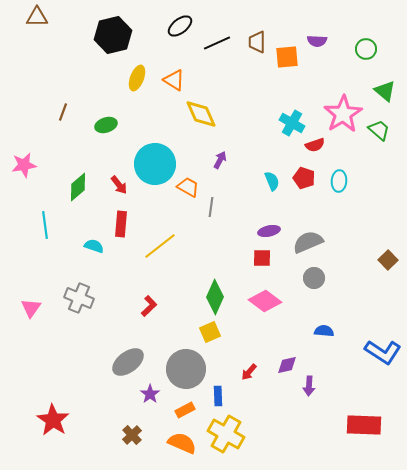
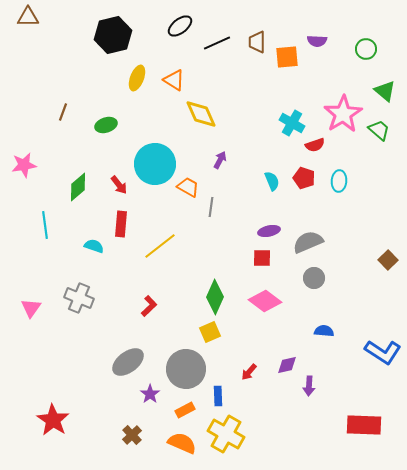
brown triangle at (37, 17): moved 9 px left
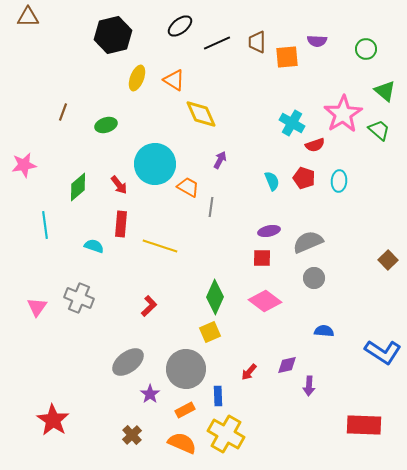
yellow line at (160, 246): rotated 56 degrees clockwise
pink triangle at (31, 308): moved 6 px right, 1 px up
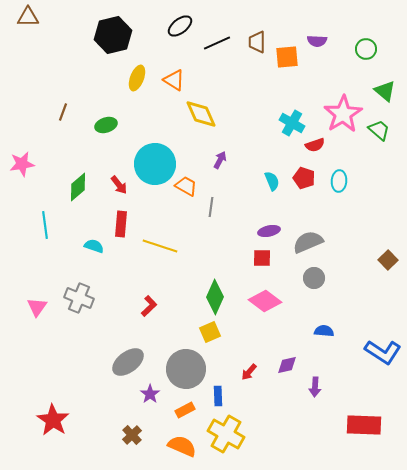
pink star at (24, 165): moved 2 px left, 1 px up
orange trapezoid at (188, 187): moved 2 px left, 1 px up
purple arrow at (309, 386): moved 6 px right, 1 px down
orange semicircle at (182, 443): moved 3 px down
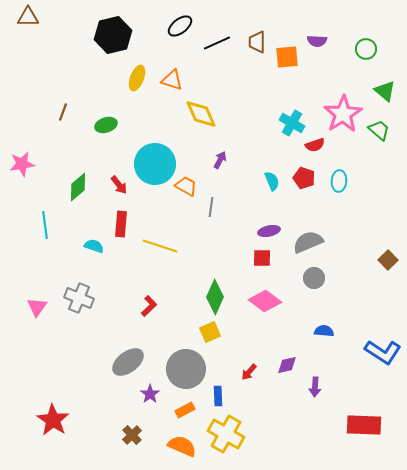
orange triangle at (174, 80): moved 2 px left; rotated 15 degrees counterclockwise
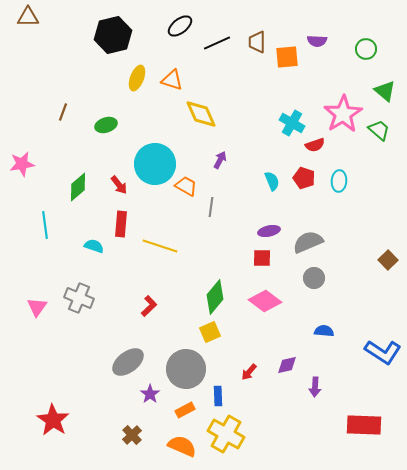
green diamond at (215, 297): rotated 16 degrees clockwise
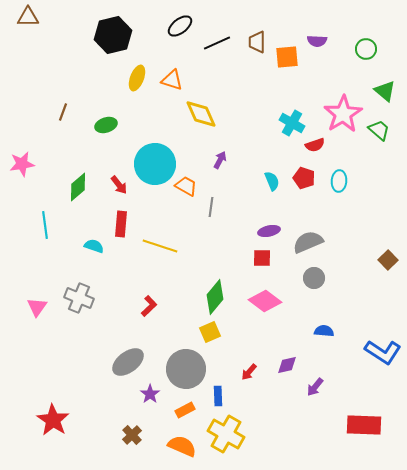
purple arrow at (315, 387): rotated 36 degrees clockwise
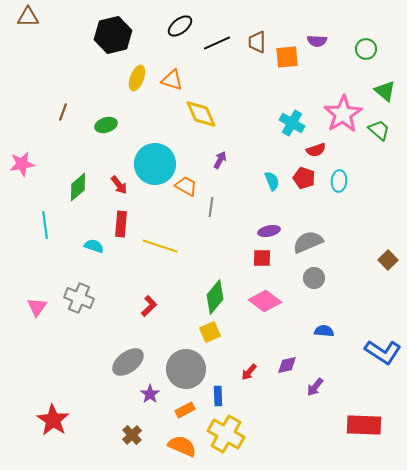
red semicircle at (315, 145): moved 1 px right, 5 px down
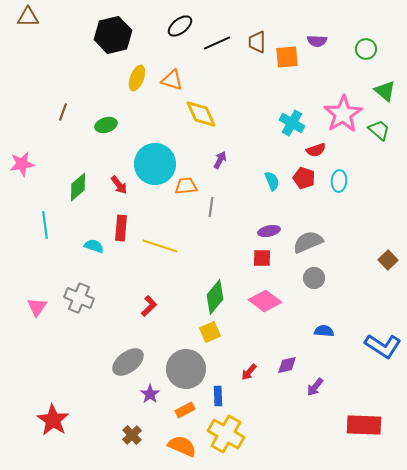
orange trapezoid at (186, 186): rotated 35 degrees counterclockwise
red rectangle at (121, 224): moved 4 px down
blue L-shape at (383, 352): moved 6 px up
